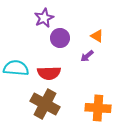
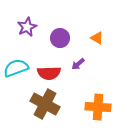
purple star: moved 17 px left, 9 px down
orange triangle: moved 2 px down
purple arrow: moved 9 px left, 8 px down
cyan semicircle: rotated 25 degrees counterclockwise
orange cross: moved 1 px up
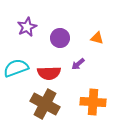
orange triangle: rotated 16 degrees counterclockwise
orange cross: moved 5 px left, 5 px up
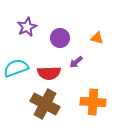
purple arrow: moved 2 px left, 2 px up
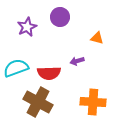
purple circle: moved 21 px up
purple arrow: moved 1 px right, 1 px up; rotated 24 degrees clockwise
brown cross: moved 7 px left, 2 px up
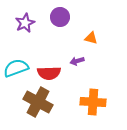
purple star: moved 2 px left, 4 px up
orange triangle: moved 6 px left
